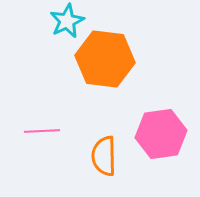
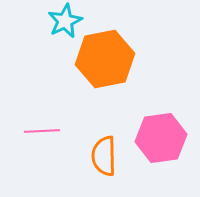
cyan star: moved 2 px left
orange hexagon: rotated 18 degrees counterclockwise
pink hexagon: moved 4 px down
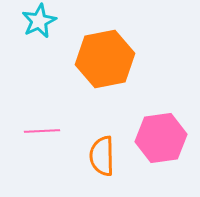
cyan star: moved 26 px left
orange semicircle: moved 2 px left
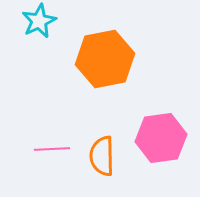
pink line: moved 10 px right, 18 px down
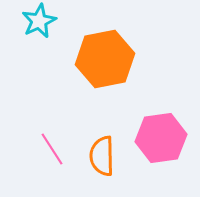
pink line: rotated 60 degrees clockwise
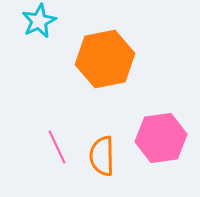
pink line: moved 5 px right, 2 px up; rotated 8 degrees clockwise
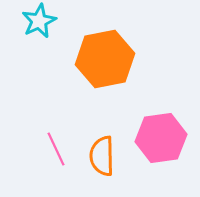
pink line: moved 1 px left, 2 px down
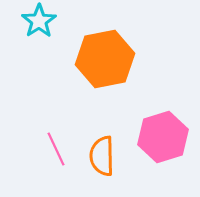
cyan star: rotated 8 degrees counterclockwise
pink hexagon: moved 2 px right, 1 px up; rotated 9 degrees counterclockwise
